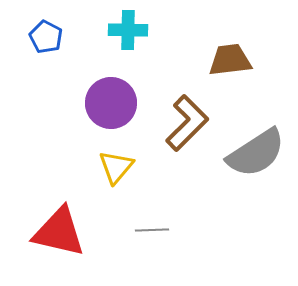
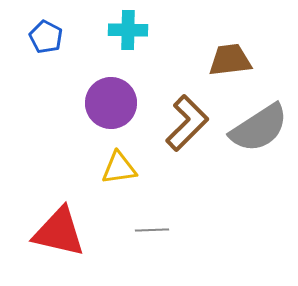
gray semicircle: moved 3 px right, 25 px up
yellow triangle: moved 3 px right, 1 px down; rotated 42 degrees clockwise
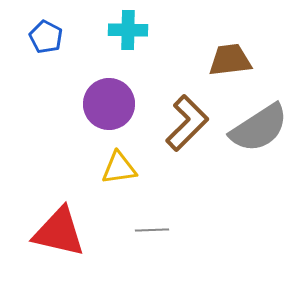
purple circle: moved 2 px left, 1 px down
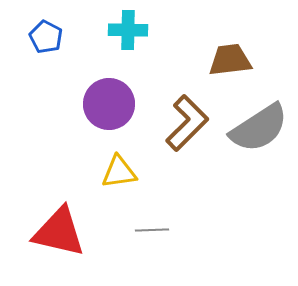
yellow triangle: moved 4 px down
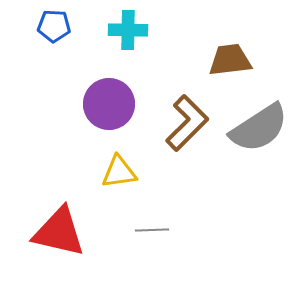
blue pentagon: moved 8 px right, 11 px up; rotated 24 degrees counterclockwise
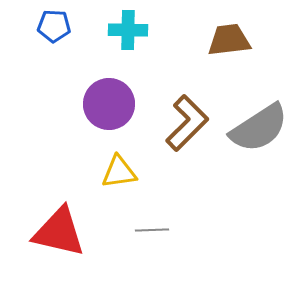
brown trapezoid: moved 1 px left, 20 px up
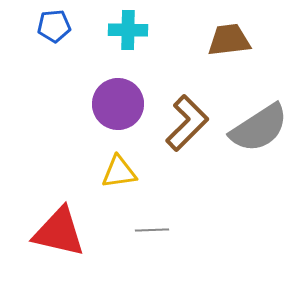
blue pentagon: rotated 8 degrees counterclockwise
purple circle: moved 9 px right
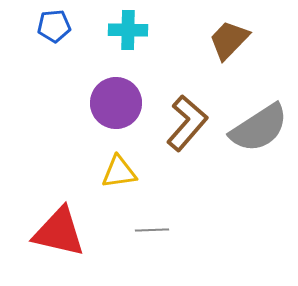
brown trapezoid: rotated 39 degrees counterclockwise
purple circle: moved 2 px left, 1 px up
brown L-shape: rotated 4 degrees counterclockwise
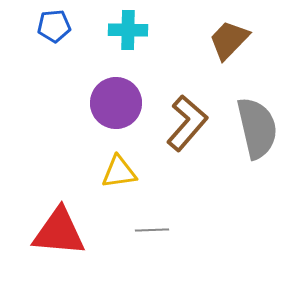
gray semicircle: moved 2 px left; rotated 70 degrees counterclockwise
red triangle: rotated 8 degrees counterclockwise
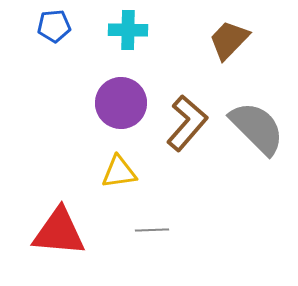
purple circle: moved 5 px right
gray semicircle: rotated 32 degrees counterclockwise
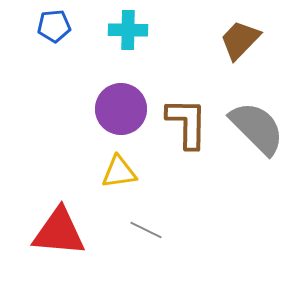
brown trapezoid: moved 11 px right
purple circle: moved 6 px down
brown L-shape: rotated 40 degrees counterclockwise
gray line: moved 6 px left; rotated 28 degrees clockwise
